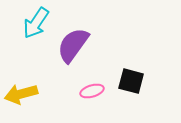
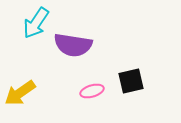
purple semicircle: rotated 117 degrees counterclockwise
black square: rotated 28 degrees counterclockwise
yellow arrow: moved 1 px left, 1 px up; rotated 20 degrees counterclockwise
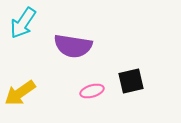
cyan arrow: moved 13 px left
purple semicircle: moved 1 px down
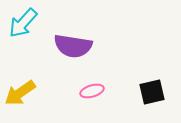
cyan arrow: rotated 8 degrees clockwise
black square: moved 21 px right, 11 px down
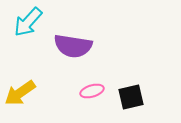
cyan arrow: moved 5 px right, 1 px up
black square: moved 21 px left, 5 px down
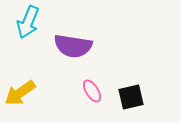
cyan arrow: rotated 20 degrees counterclockwise
pink ellipse: rotated 75 degrees clockwise
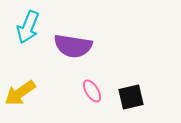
cyan arrow: moved 5 px down
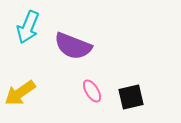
purple semicircle: rotated 12 degrees clockwise
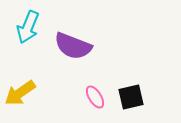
pink ellipse: moved 3 px right, 6 px down
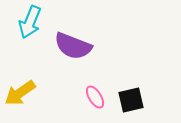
cyan arrow: moved 2 px right, 5 px up
black square: moved 3 px down
